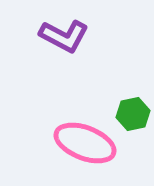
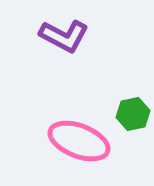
pink ellipse: moved 6 px left, 2 px up
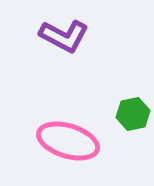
pink ellipse: moved 11 px left; rotated 4 degrees counterclockwise
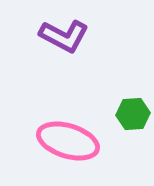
green hexagon: rotated 8 degrees clockwise
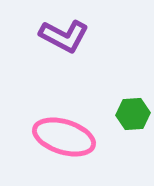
pink ellipse: moved 4 px left, 4 px up
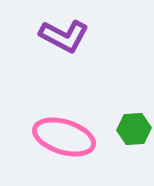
green hexagon: moved 1 px right, 15 px down
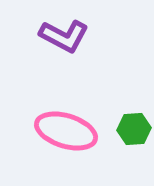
pink ellipse: moved 2 px right, 6 px up
